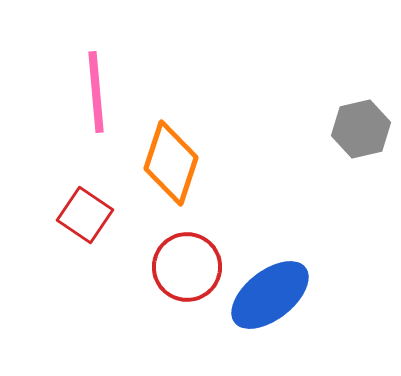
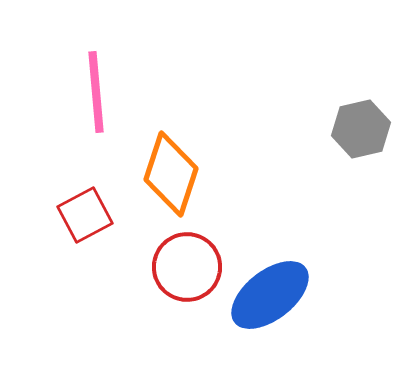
orange diamond: moved 11 px down
red square: rotated 28 degrees clockwise
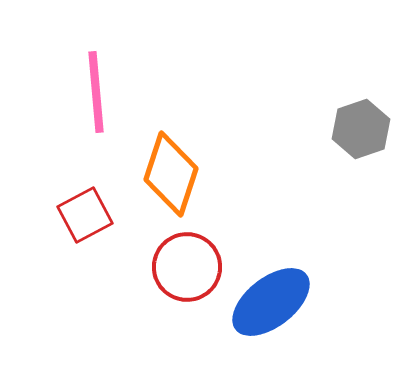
gray hexagon: rotated 6 degrees counterclockwise
blue ellipse: moved 1 px right, 7 px down
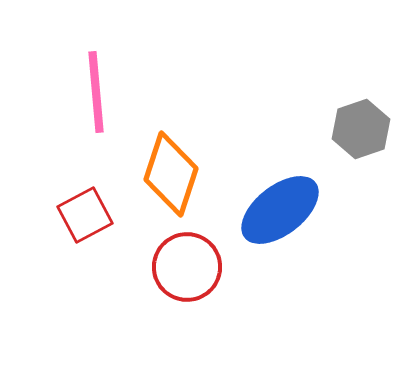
blue ellipse: moved 9 px right, 92 px up
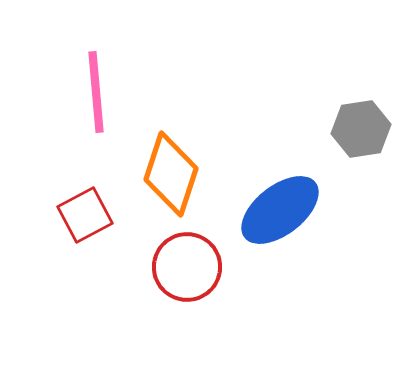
gray hexagon: rotated 10 degrees clockwise
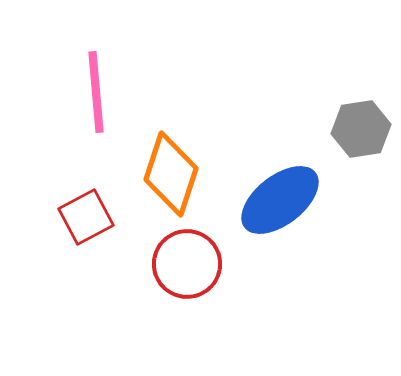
blue ellipse: moved 10 px up
red square: moved 1 px right, 2 px down
red circle: moved 3 px up
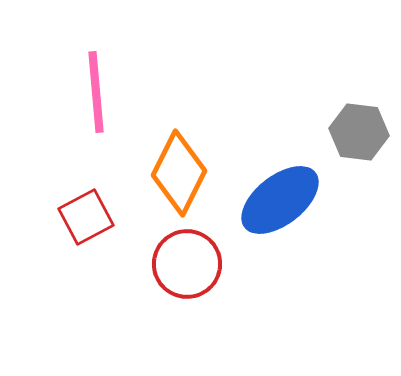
gray hexagon: moved 2 px left, 3 px down; rotated 16 degrees clockwise
orange diamond: moved 8 px right, 1 px up; rotated 8 degrees clockwise
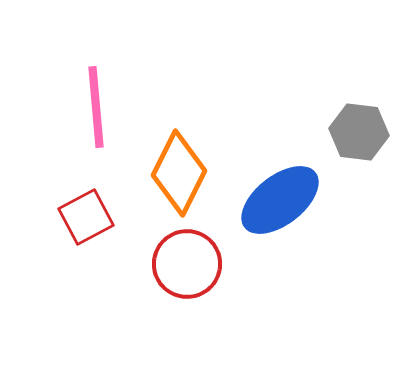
pink line: moved 15 px down
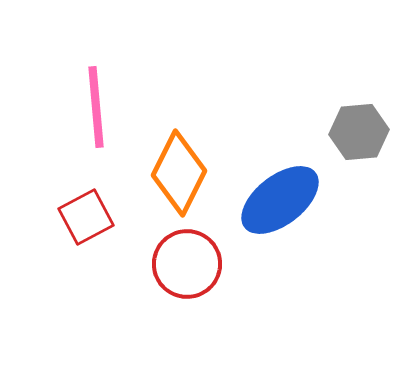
gray hexagon: rotated 12 degrees counterclockwise
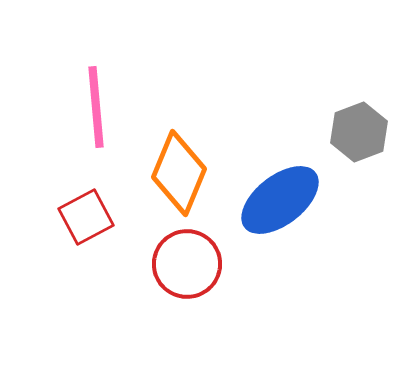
gray hexagon: rotated 16 degrees counterclockwise
orange diamond: rotated 4 degrees counterclockwise
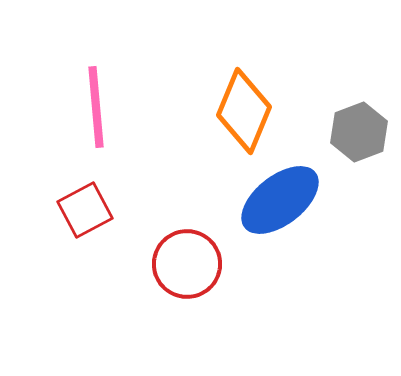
orange diamond: moved 65 px right, 62 px up
red square: moved 1 px left, 7 px up
